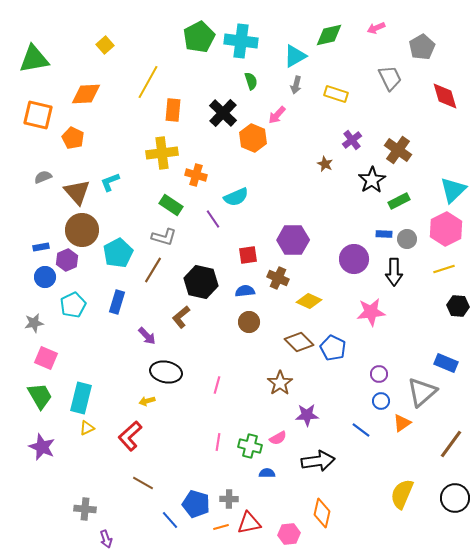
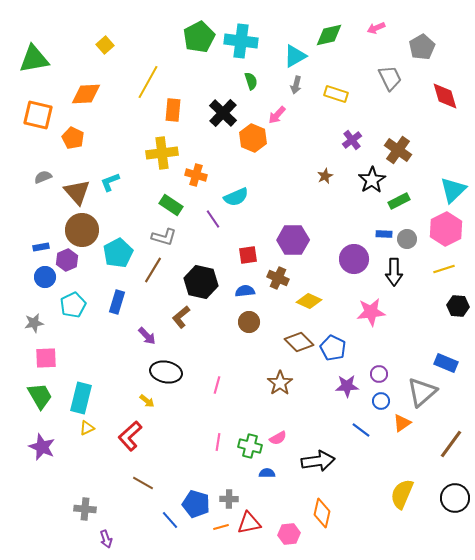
brown star at (325, 164): moved 12 px down; rotated 21 degrees clockwise
pink square at (46, 358): rotated 25 degrees counterclockwise
yellow arrow at (147, 401): rotated 126 degrees counterclockwise
purple star at (307, 415): moved 40 px right, 29 px up
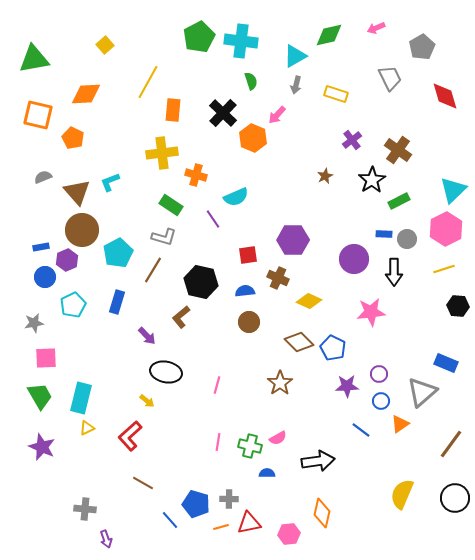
orange triangle at (402, 423): moved 2 px left, 1 px down
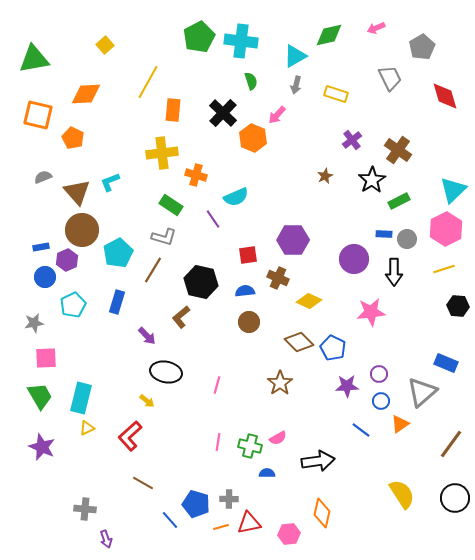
yellow semicircle at (402, 494): rotated 124 degrees clockwise
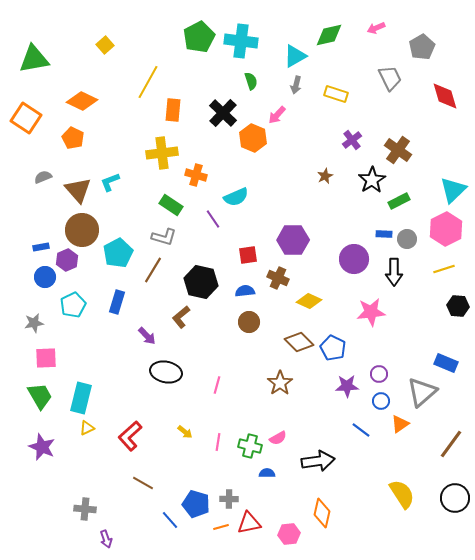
orange diamond at (86, 94): moved 4 px left, 7 px down; rotated 28 degrees clockwise
orange square at (38, 115): moved 12 px left, 3 px down; rotated 20 degrees clockwise
brown triangle at (77, 192): moved 1 px right, 2 px up
yellow arrow at (147, 401): moved 38 px right, 31 px down
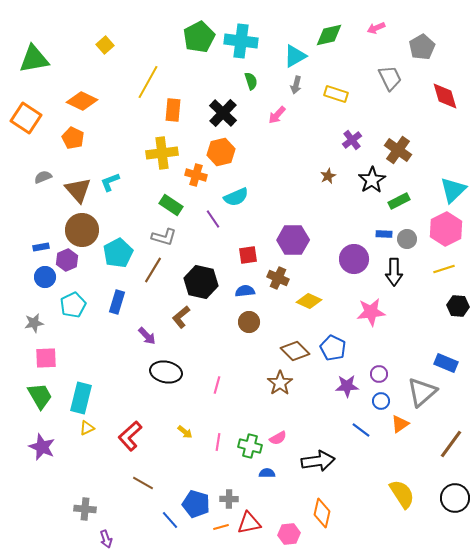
orange hexagon at (253, 138): moved 32 px left, 14 px down; rotated 24 degrees clockwise
brown star at (325, 176): moved 3 px right
brown diamond at (299, 342): moved 4 px left, 9 px down
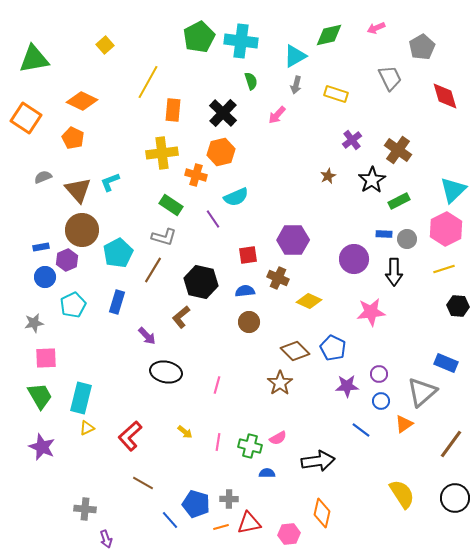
orange triangle at (400, 424): moved 4 px right
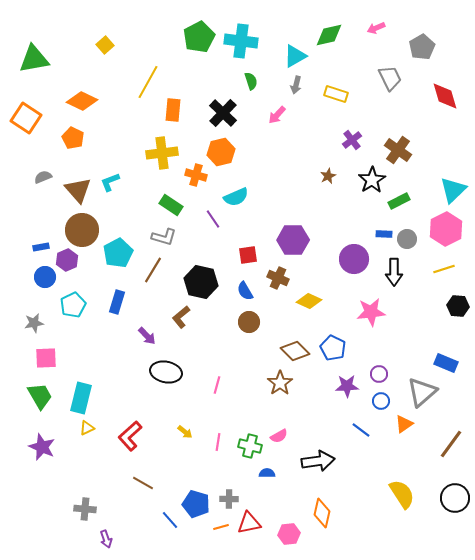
blue semicircle at (245, 291): rotated 114 degrees counterclockwise
pink semicircle at (278, 438): moved 1 px right, 2 px up
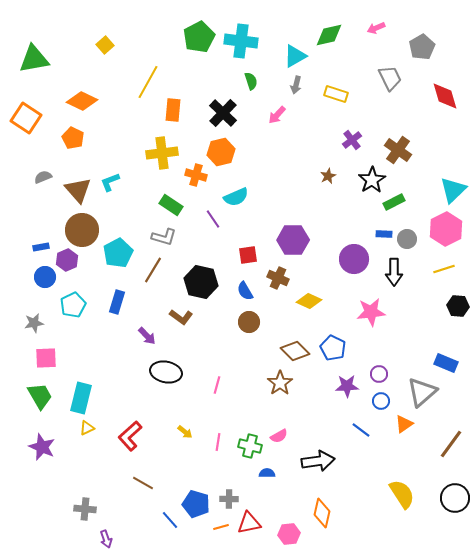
green rectangle at (399, 201): moved 5 px left, 1 px down
brown L-shape at (181, 317): rotated 105 degrees counterclockwise
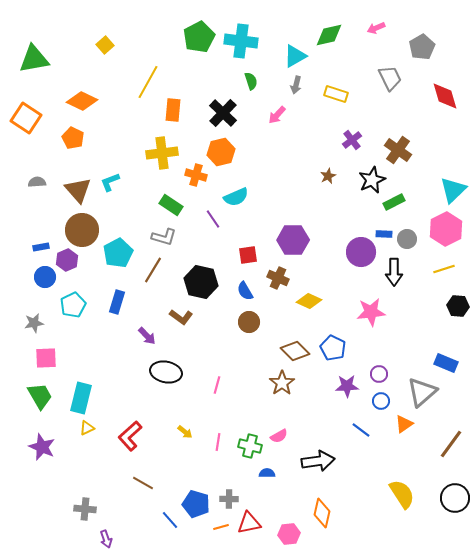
gray semicircle at (43, 177): moved 6 px left, 5 px down; rotated 18 degrees clockwise
black star at (372, 180): rotated 8 degrees clockwise
purple circle at (354, 259): moved 7 px right, 7 px up
brown star at (280, 383): moved 2 px right
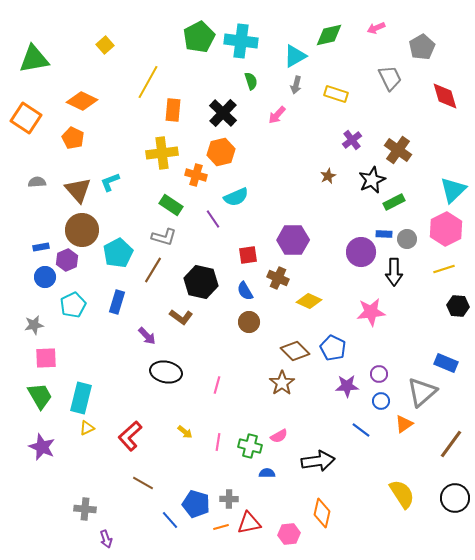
gray star at (34, 323): moved 2 px down
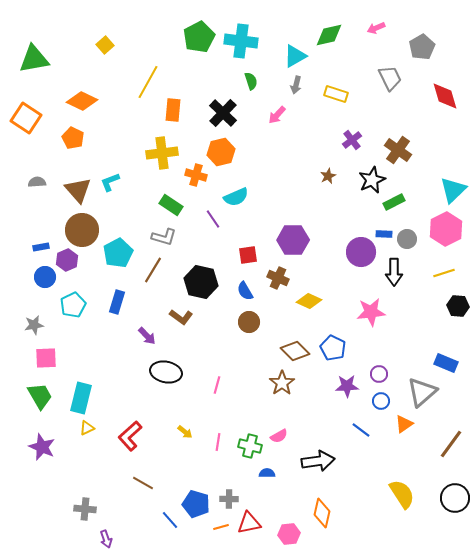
yellow line at (444, 269): moved 4 px down
